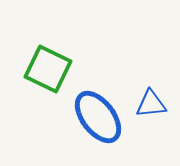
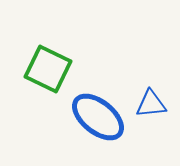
blue ellipse: rotated 14 degrees counterclockwise
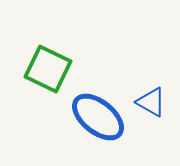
blue triangle: moved 2 px up; rotated 36 degrees clockwise
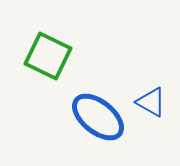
green square: moved 13 px up
